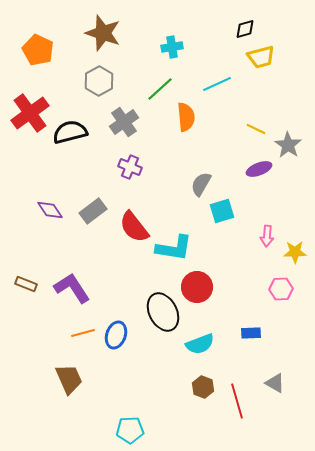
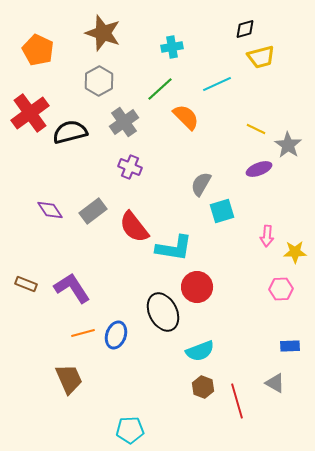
orange semicircle: rotated 40 degrees counterclockwise
blue rectangle: moved 39 px right, 13 px down
cyan semicircle: moved 7 px down
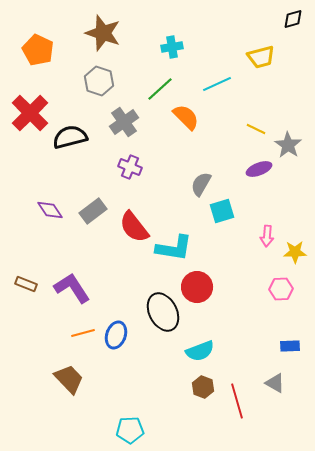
black diamond: moved 48 px right, 10 px up
gray hexagon: rotated 12 degrees counterclockwise
red cross: rotated 9 degrees counterclockwise
black semicircle: moved 5 px down
brown trapezoid: rotated 20 degrees counterclockwise
